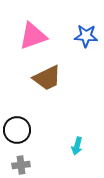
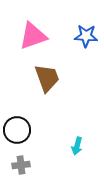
brown trapezoid: rotated 84 degrees counterclockwise
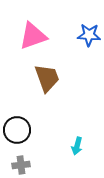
blue star: moved 3 px right, 1 px up
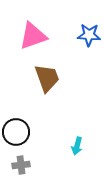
black circle: moved 1 px left, 2 px down
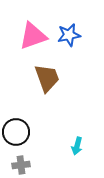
blue star: moved 20 px left; rotated 15 degrees counterclockwise
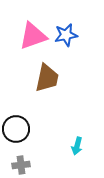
blue star: moved 3 px left
brown trapezoid: rotated 32 degrees clockwise
black circle: moved 3 px up
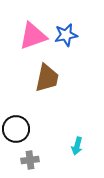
gray cross: moved 9 px right, 5 px up
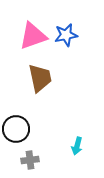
brown trapezoid: moved 7 px left; rotated 24 degrees counterclockwise
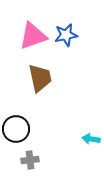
cyan arrow: moved 14 px right, 7 px up; rotated 84 degrees clockwise
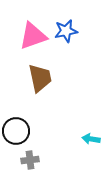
blue star: moved 4 px up
black circle: moved 2 px down
